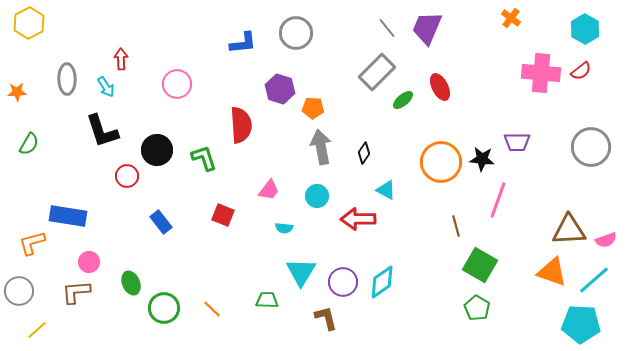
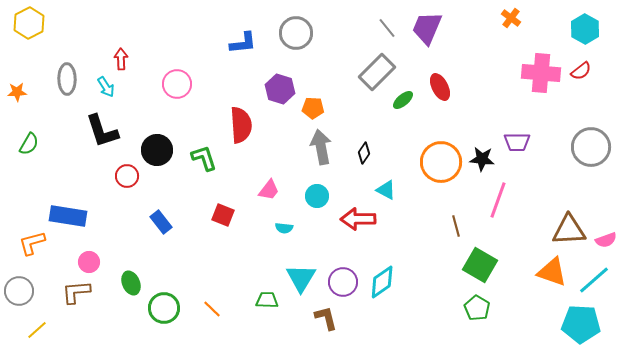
cyan triangle at (301, 272): moved 6 px down
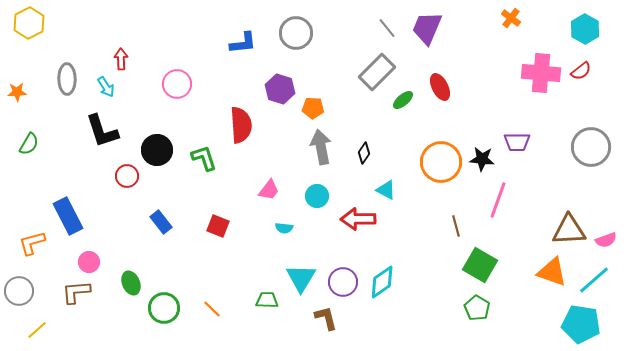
red square at (223, 215): moved 5 px left, 11 px down
blue rectangle at (68, 216): rotated 54 degrees clockwise
cyan pentagon at (581, 324): rotated 6 degrees clockwise
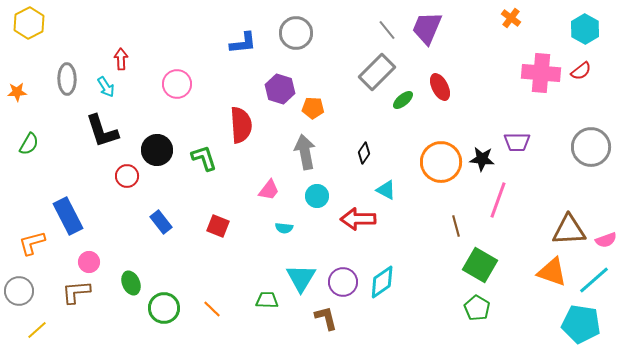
gray line at (387, 28): moved 2 px down
gray arrow at (321, 147): moved 16 px left, 5 px down
